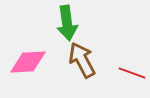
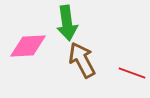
pink diamond: moved 16 px up
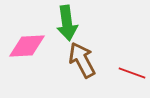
pink diamond: moved 1 px left
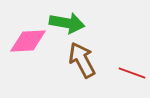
green arrow: rotated 72 degrees counterclockwise
pink diamond: moved 1 px right, 5 px up
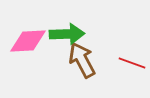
green arrow: moved 11 px down; rotated 12 degrees counterclockwise
red line: moved 10 px up
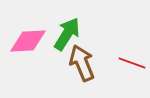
green arrow: rotated 56 degrees counterclockwise
brown arrow: moved 3 px down; rotated 6 degrees clockwise
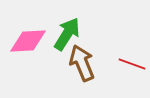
red line: moved 1 px down
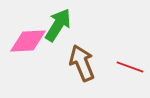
green arrow: moved 9 px left, 9 px up
red line: moved 2 px left, 3 px down
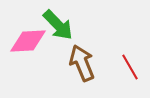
green arrow: rotated 104 degrees clockwise
red line: rotated 40 degrees clockwise
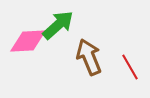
green arrow: rotated 88 degrees counterclockwise
brown arrow: moved 7 px right, 6 px up
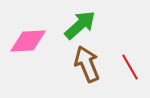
green arrow: moved 22 px right
brown arrow: moved 2 px left, 7 px down
